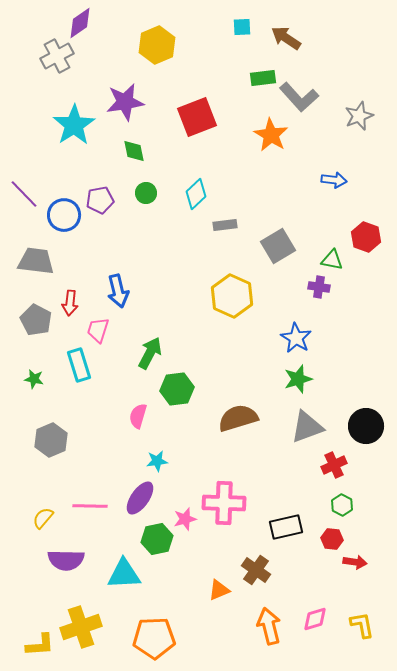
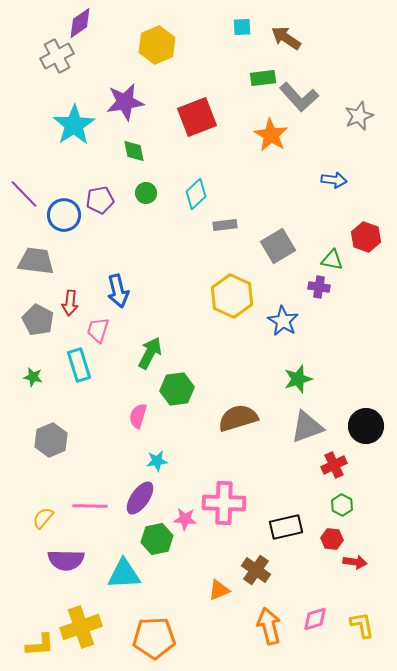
gray pentagon at (36, 320): moved 2 px right
blue star at (296, 338): moved 13 px left, 17 px up
green star at (34, 379): moved 1 px left, 2 px up
pink star at (185, 519): rotated 20 degrees clockwise
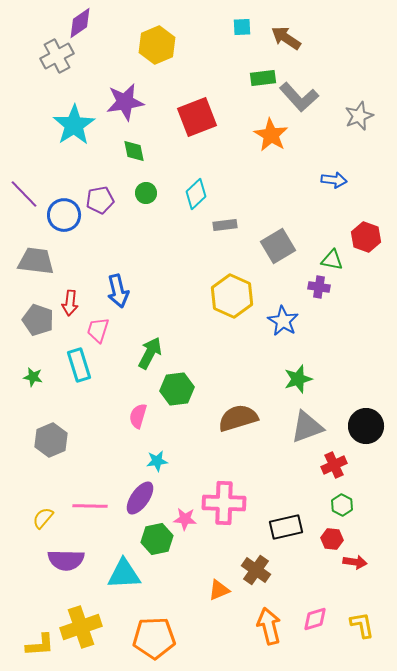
gray pentagon at (38, 320): rotated 8 degrees counterclockwise
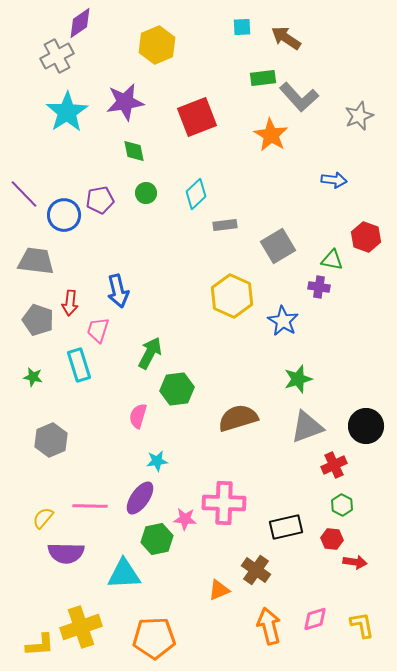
cyan star at (74, 125): moved 7 px left, 13 px up
purple semicircle at (66, 560): moved 7 px up
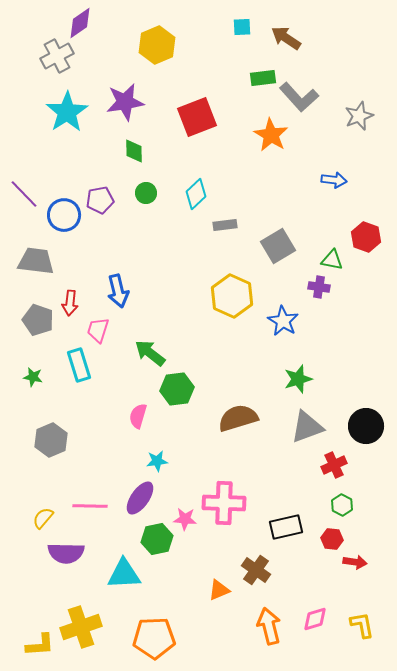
green diamond at (134, 151): rotated 10 degrees clockwise
green arrow at (150, 353): rotated 80 degrees counterclockwise
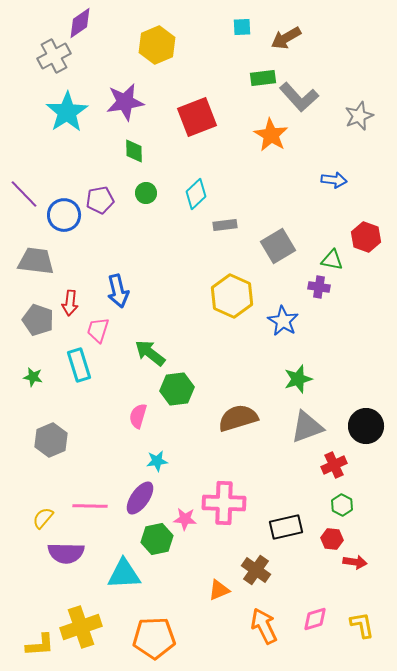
brown arrow at (286, 38): rotated 64 degrees counterclockwise
gray cross at (57, 56): moved 3 px left
orange arrow at (269, 626): moved 5 px left; rotated 12 degrees counterclockwise
